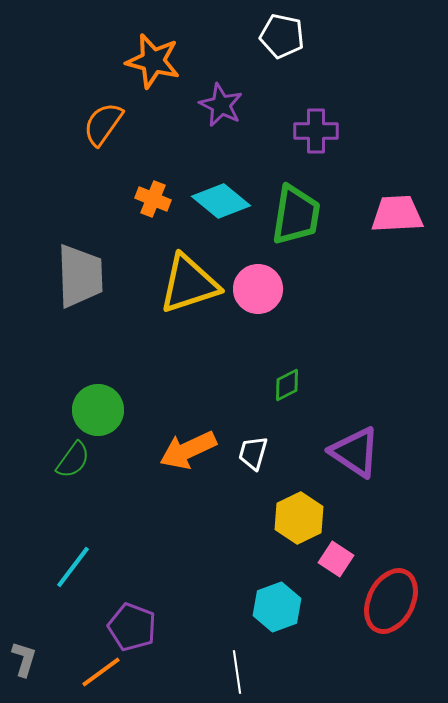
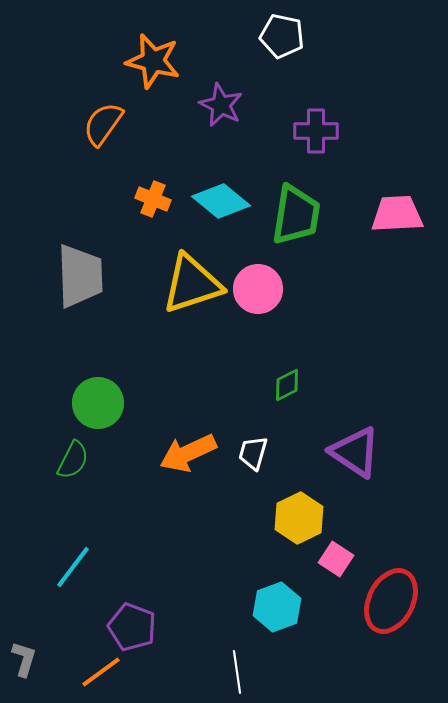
yellow triangle: moved 3 px right
green circle: moved 7 px up
orange arrow: moved 3 px down
green semicircle: rotated 9 degrees counterclockwise
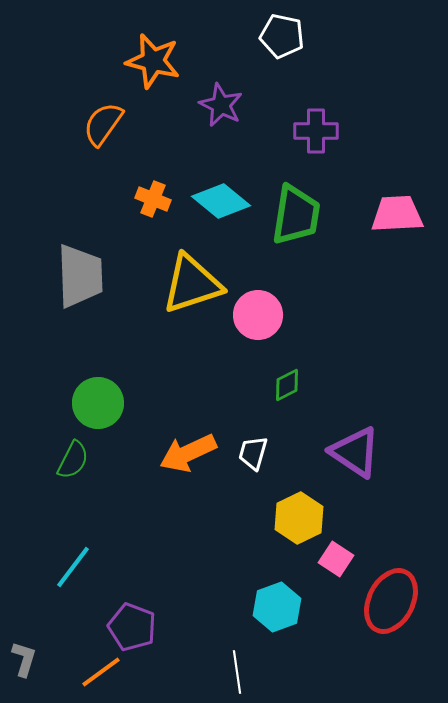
pink circle: moved 26 px down
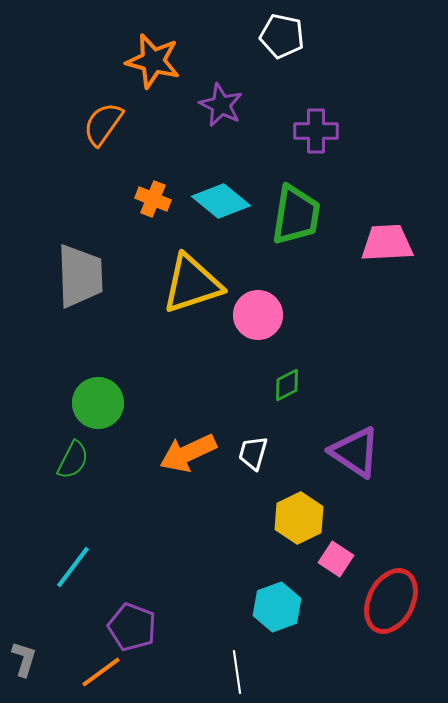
pink trapezoid: moved 10 px left, 29 px down
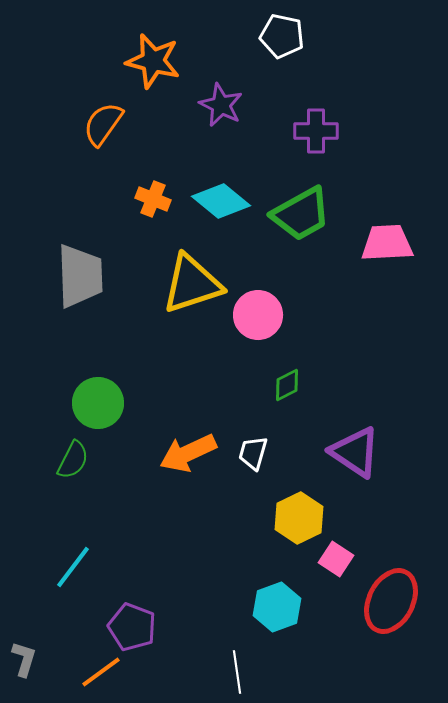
green trapezoid: moved 5 px right, 1 px up; rotated 52 degrees clockwise
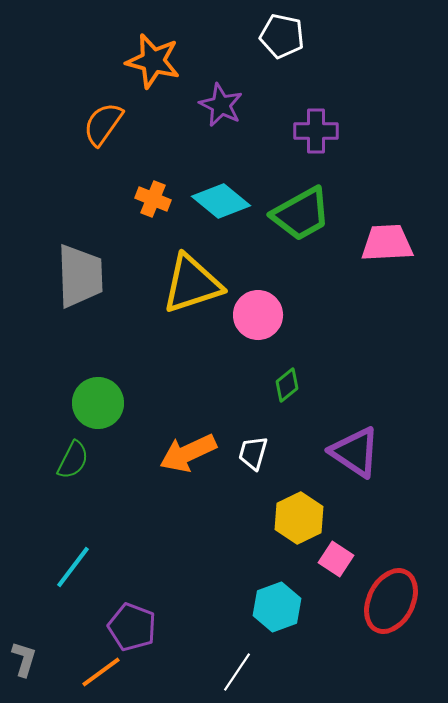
green diamond: rotated 12 degrees counterclockwise
white line: rotated 42 degrees clockwise
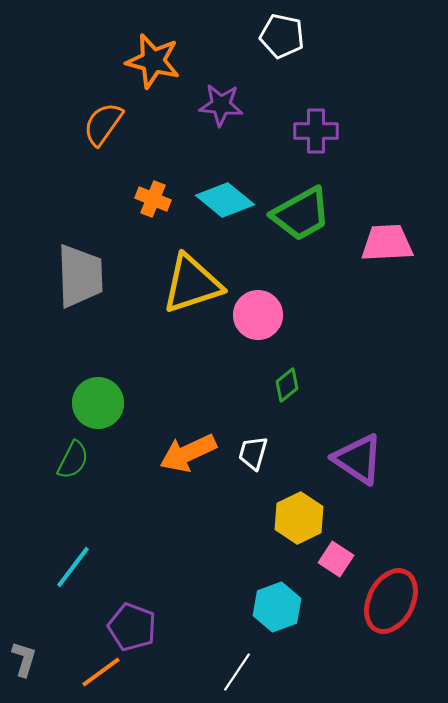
purple star: rotated 21 degrees counterclockwise
cyan diamond: moved 4 px right, 1 px up
purple triangle: moved 3 px right, 7 px down
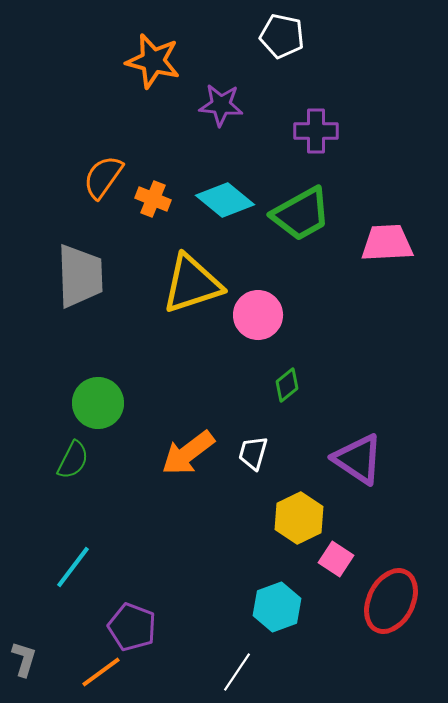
orange semicircle: moved 53 px down
orange arrow: rotated 12 degrees counterclockwise
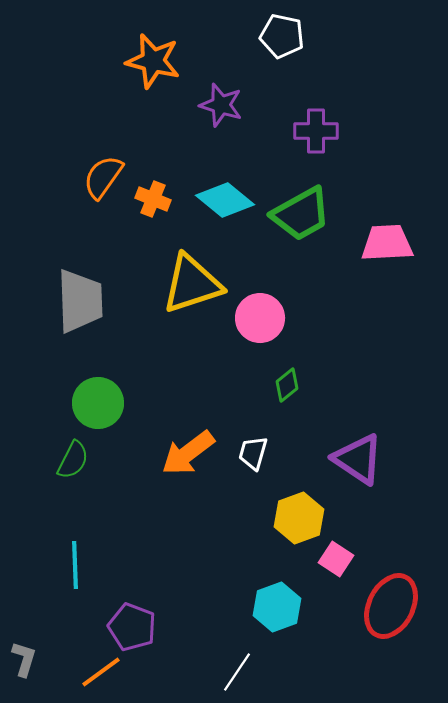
purple star: rotated 12 degrees clockwise
gray trapezoid: moved 25 px down
pink circle: moved 2 px right, 3 px down
yellow hexagon: rotated 6 degrees clockwise
cyan line: moved 2 px right, 2 px up; rotated 39 degrees counterclockwise
red ellipse: moved 5 px down
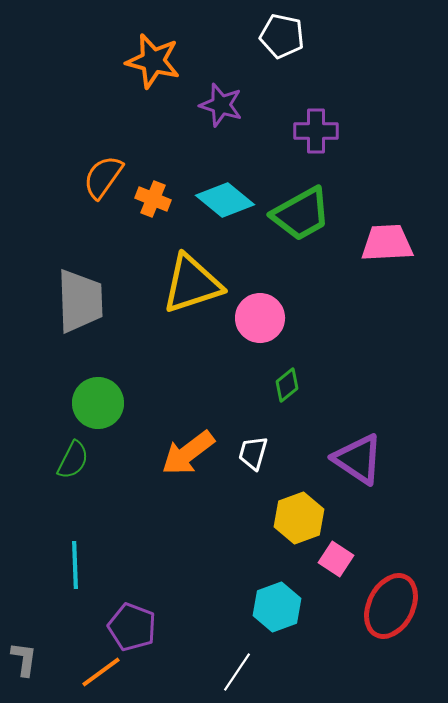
gray L-shape: rotated 9 degrees counterclockwise
